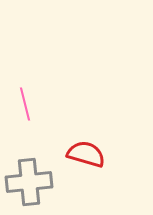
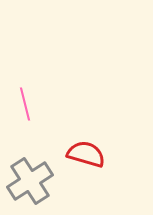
gray cross: moved 1 px right, 1 px up; rotated 27 degrees counterclockwise
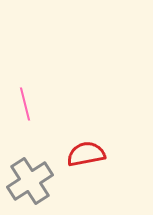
red semicircle: rotated 27 degrees counterclockwise
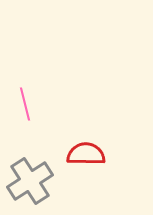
red semicircle: rotated 12 degrees clockwise
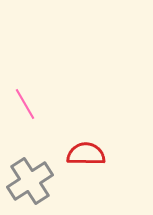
pink line: rotated 16 degrees counterclockwise
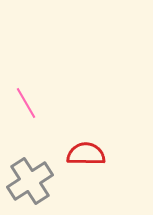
pink line: moved 1 px right, 1 px up
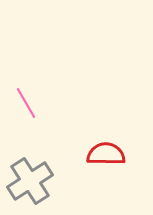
red semicircle: moved 20 px right
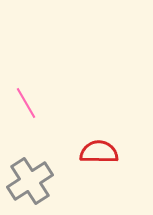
red semicircle: moved 7 px left, 2 px up
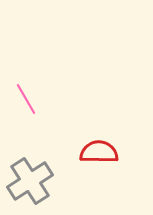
pink line: moved 4 px up
